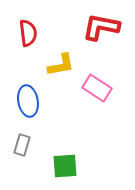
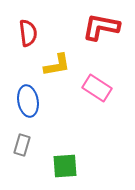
yellow L-shape: moved 4 px left
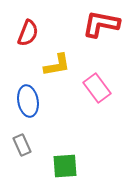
red L-shape: moved 3 px up
red semicircle: rotated 28 degrees clockwise
pink rectangle: rotated 20 degrees clockwise
gray rectangle: rotated 40 degrees counterclockwise
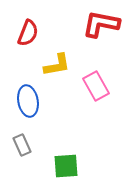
pink rectangle: moved 1 px left, 2 px up; rotated 8 degrees clockwise
green square: moved 1 px right
